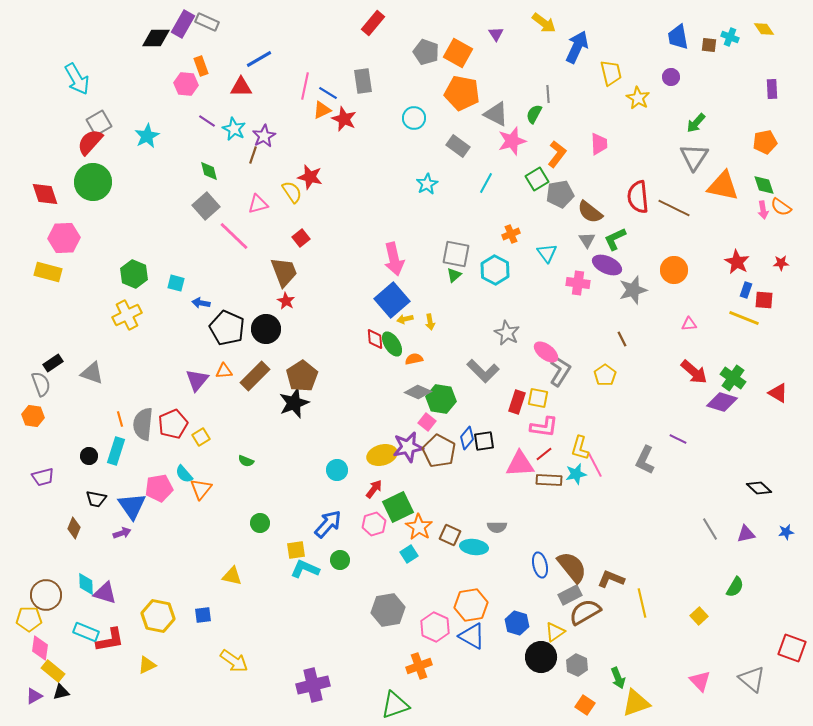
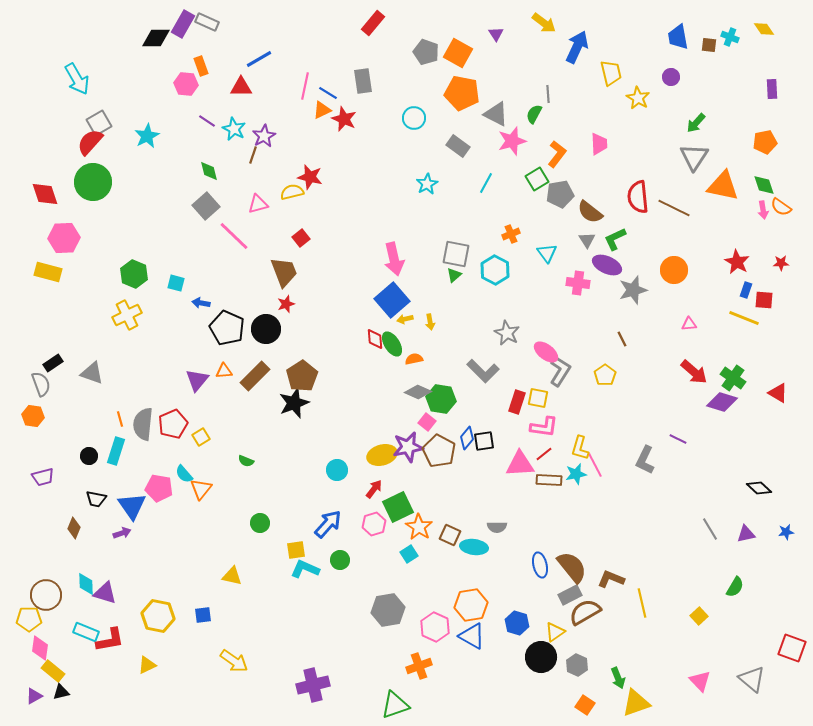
yellow semicircle at (292, 192): rotated 70 degrees counterclockwise
red star at (286, 301): moved 3 px down; rotated 24 degrees clockwise
pink pentagon at (159, 488): rotated 20 degrees clockwise
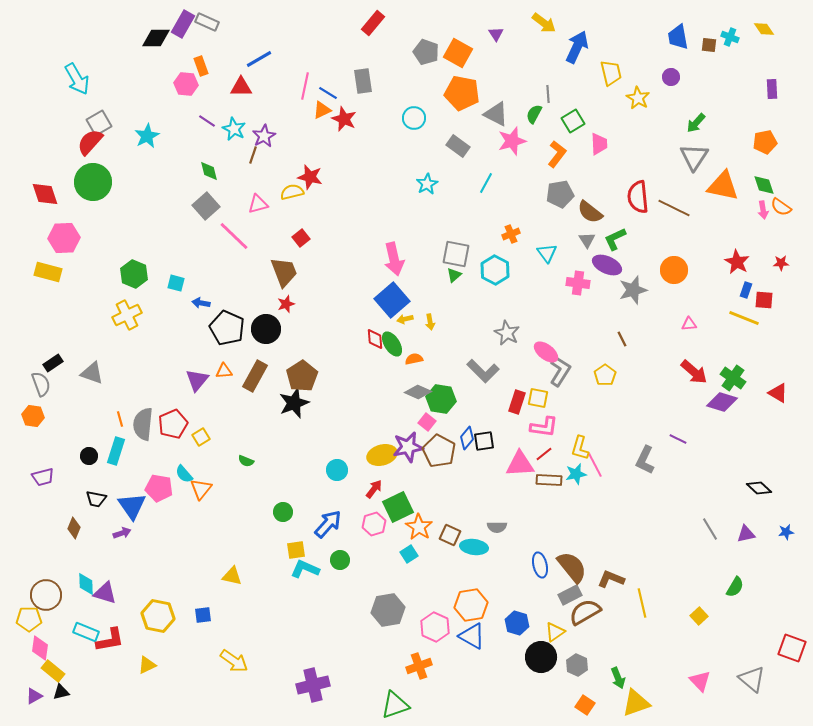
green square at (537, 179): moved 36 px right, 58 px up
brown rectangle at (255, 376): rotated 16 degrees counterclockwise
green circle at (260, 523): moved 23 px right, 11 px up
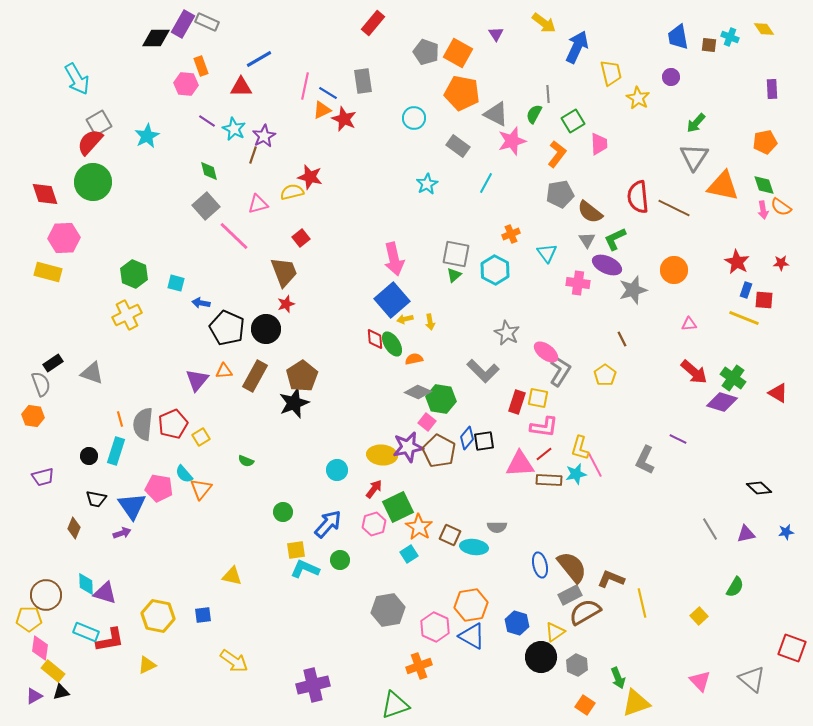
yellow ellipse at (382, 455): rotated 20 degrees clockwise
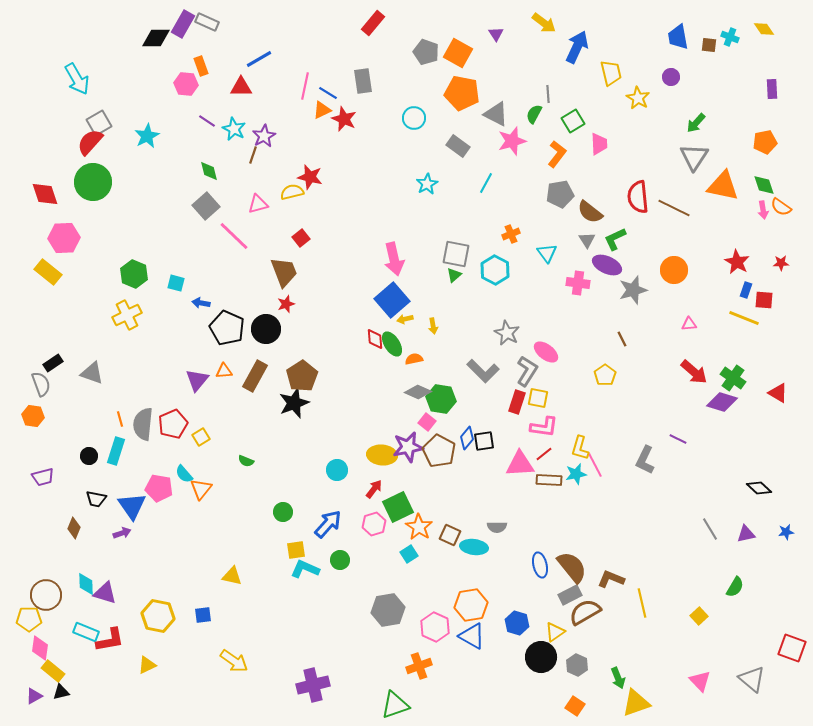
yellow rectangle at (48, 272): rotated 24 degrees clockwise
yellow arrow at (430, 322): moved 3 px right, 4 px down
gray L-shape at (560, 371): moved 33 px left
orange square at (585, 705): moved 10 px left, 1 px down
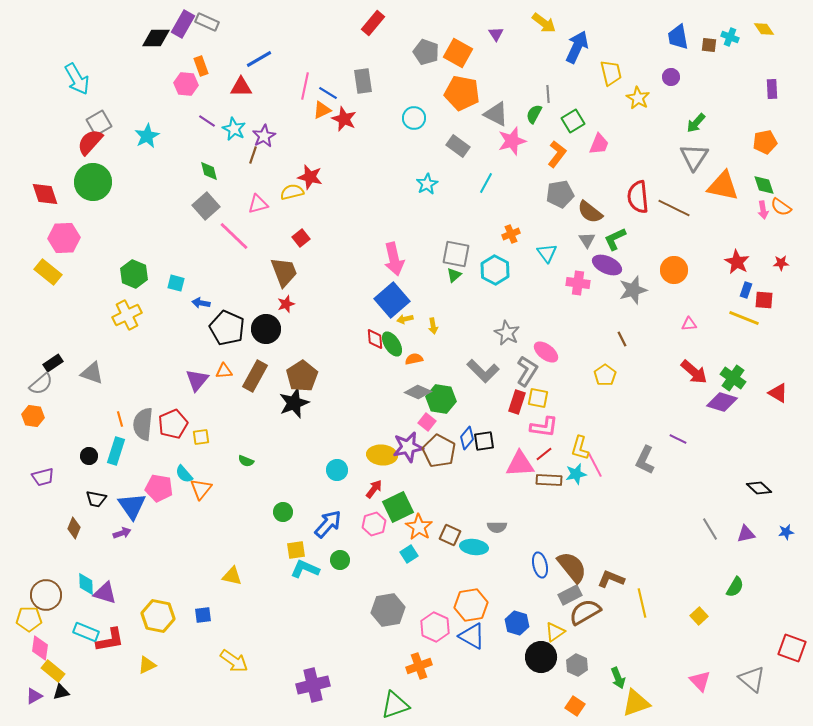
pink trapezoid at (599, 144): rotated 25 degrees clockwise
gray semicircle at (41, 384): rotated 70 degrees clockwise
yellow square at (201, 437): rotated 24 degrees clockwise
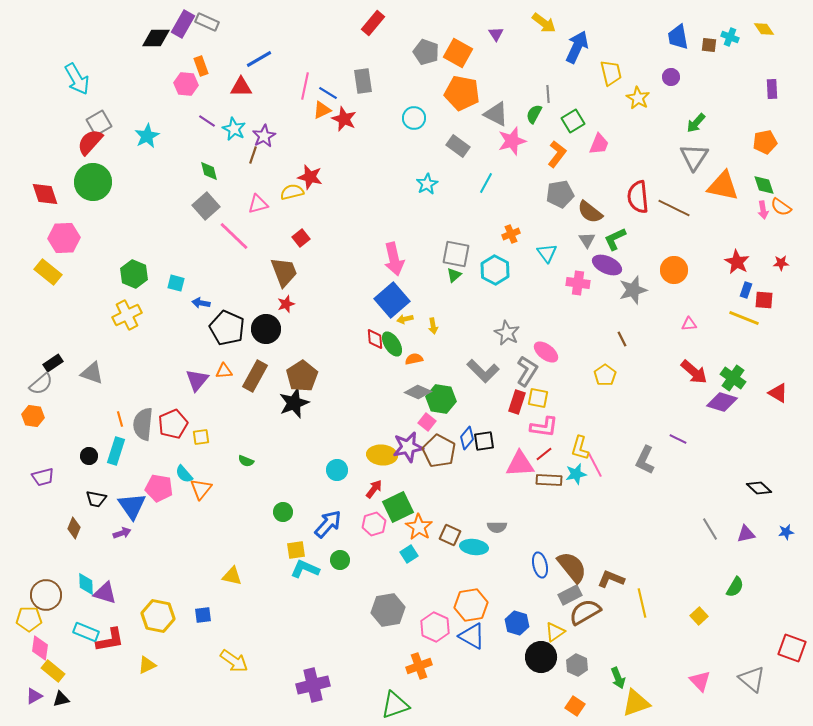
black triangle at (61, 692): moved 7 px down
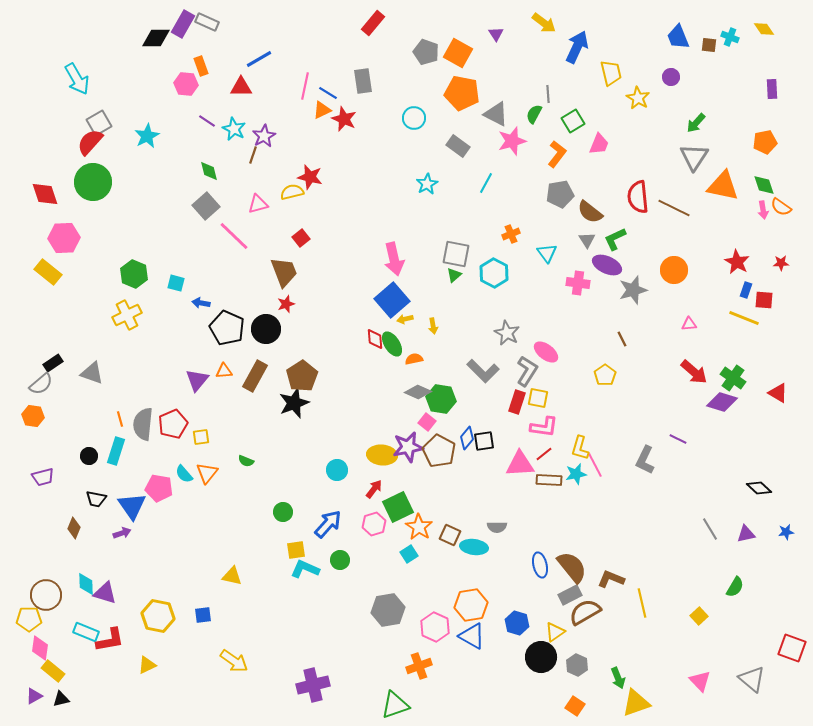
blue trapezoid at (678, 37): rotated 12 degrees counterclockwise
cyan hexagon at (495, 270): moved 1 px left, 3 px down
orange triangle at (201, 489): moved 6 px right, 16 px up
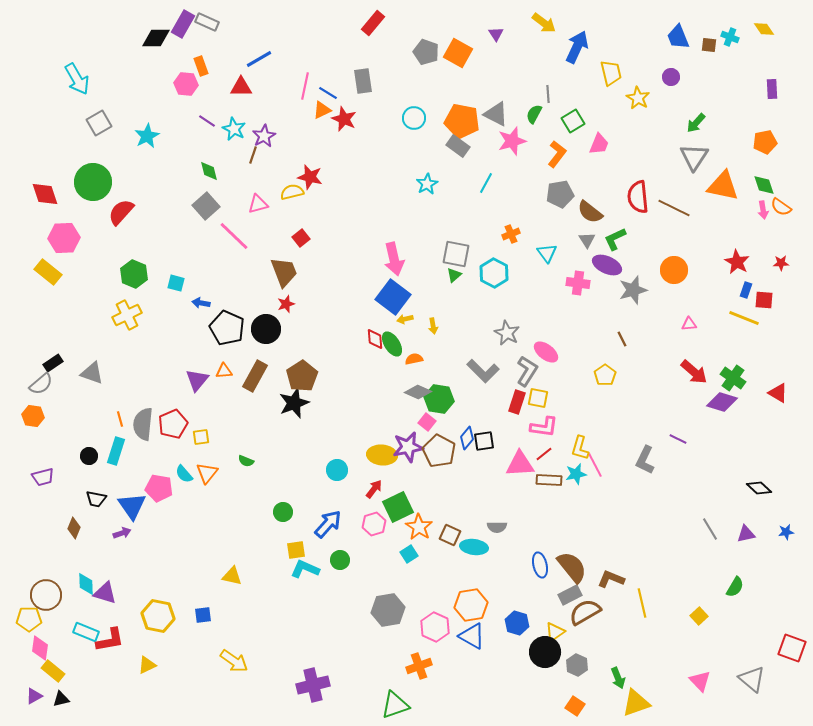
orange pentagon at (462, 93): moved 28 px down
red semicircle at (90, 142): moved 31 px right, 70 px down
blue square at (392, 300): moved 1 px right, 3 px up; rotated 12 degrees counterclockwise
green hexagon at (441, 399): moved 2 px left
black circle at (541, 657): moved 4 px right, 5 px up
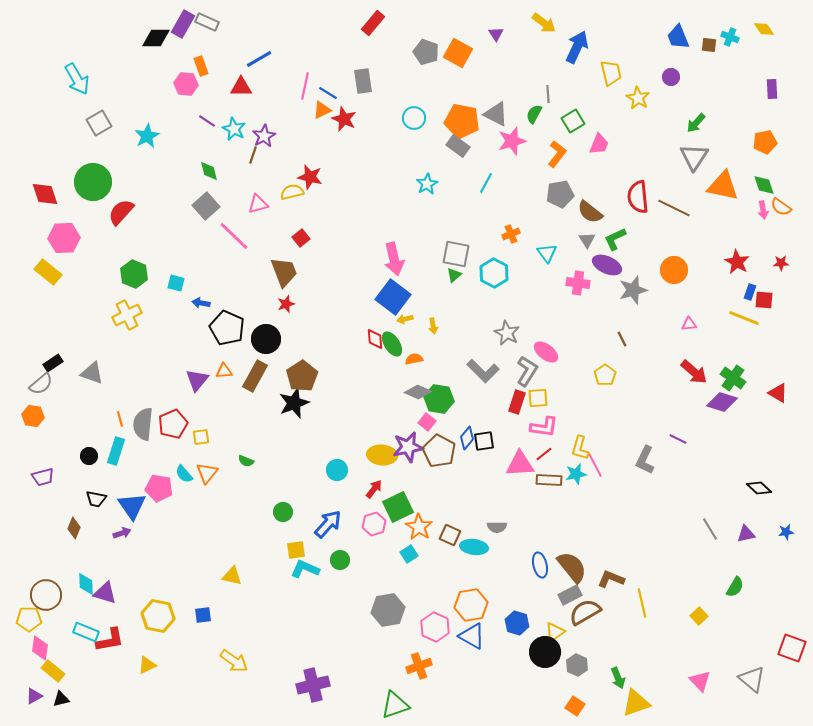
blue rectangle at (746, 290): moved 4 px right, 2 px down
black circle at (266, 329): moved 10 px down
yellow square at (538, 398): rotated 15 degrees counterclockwise
